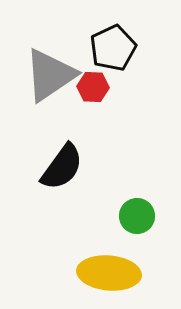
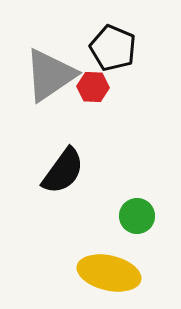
black pentagon: rotated 24 degrees counterclockwise
black semicircle: moved 1 px right, 4 px down
yellow ellipse: rotated 8 degrees clockwise
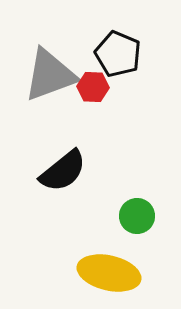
black pentagon: moved 5 px right, 6 px down
gray triangle: rotated 14 degrees clockwise
black semicircle: rotated 15 degrees clockwise
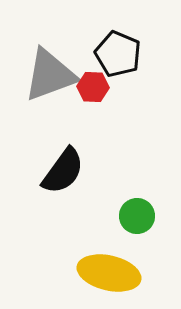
black semicircle: rotated 15 degrees counterclockwise
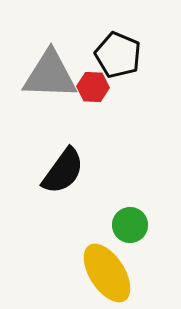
black pentagon: moved 1 px down
gray triangle: rotated 22 degrees clockwise
green circle: moved 7 px left, 9 px down
yellow ellipse: moved 2 px left; rotated 44 degrees clockwise
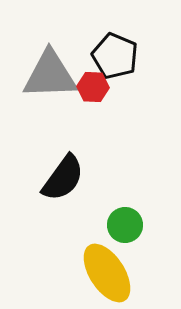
black pentagon: moved 3 px left, 1 px down
gray triangle: rotated 4 degrees counterclockwise
black semicircle: moved 7 px down
green circle: moved 5 px left
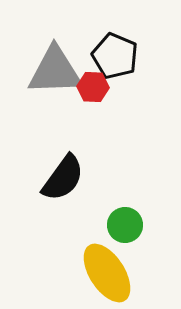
gray triangle: moved 5 px right, 4 px up
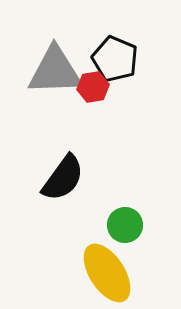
black pentagon: moved 3 px down
red hexagon: rotated 12 degrees counterclockwise
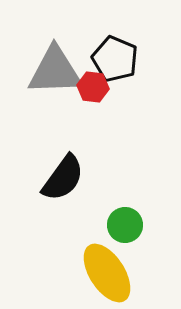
red hexagon: rotated 16 degrees clockwise
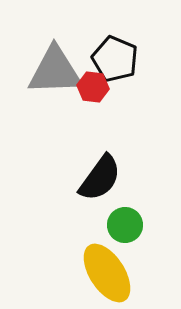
black semicircle: moved 37 px right
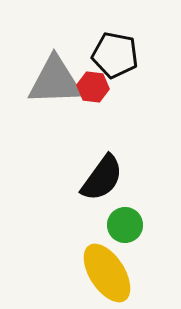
black pentagon: moved 4 px up; rotated 12 degrees counterclockwise
gray triangle: moved 10 px down
black semicircle: moved 2 px right
